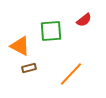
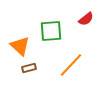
red semicircle: moved 2 px right, 1 px up
orange triangle: rotated 15 degrees clockwise
orange line: moved 9 px up
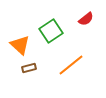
green square: rotated 30 degrees counterclockwise
orange triangle: moved 1 px up
orange line: rotated 8 degrees clockwise
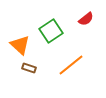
brown rectangle: rotated 32 degrees clockwise
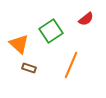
orange triangle: moved 1 px left, 1 px up
orange line: rotated 28 degrees counterclockwise
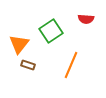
red semicircle: rotated 42 degrees clockwise
orange triangle: rotated 25 degrees clockwise
brown rectangle: moved 1 px left, 3 px up
